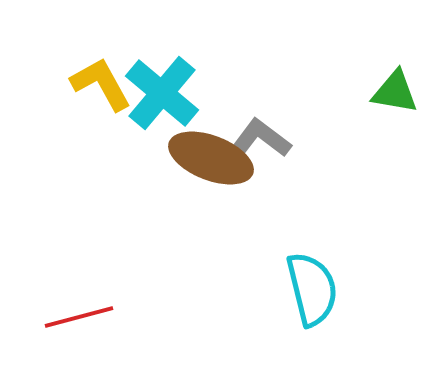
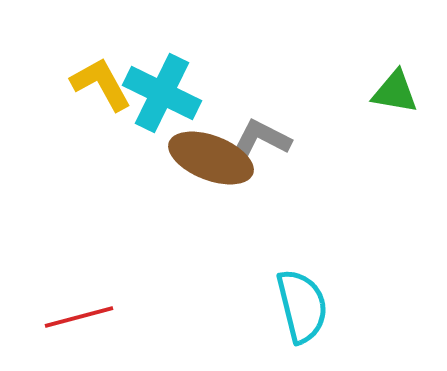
cyan cross: rotated 14 degrees counterclockwise
gray L-shape: rotated 10 degrees counterclockwise
cyan semicircle: moved 10 px left, 17 px down
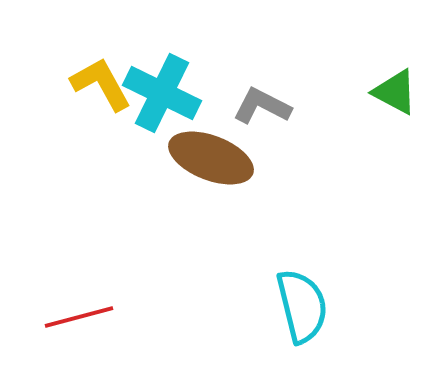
green triangle: rotated 18 degrees clockwise
gray L-shape: moved 32 px up
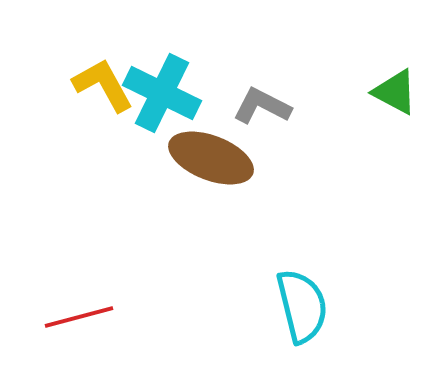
yellow L-shape: moved 2 px right, 1 px down
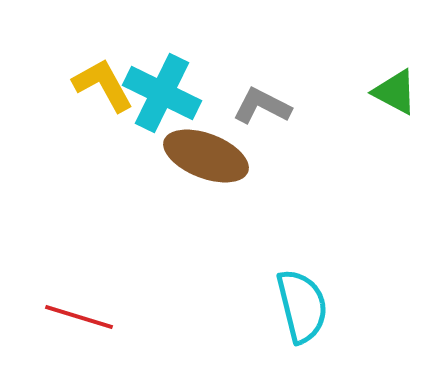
brown ellipse: moved 5 px left, 2 px up
red line: rotated 32 degrees clockwise
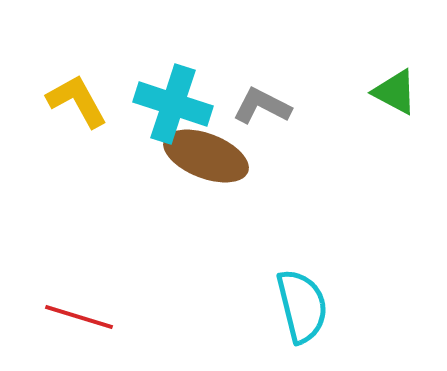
yellow L-shape: moved 26 px left, 16 px down
cyan cross: moved 11 px right, 11 px down; rotated 8 degrees counterclockwise
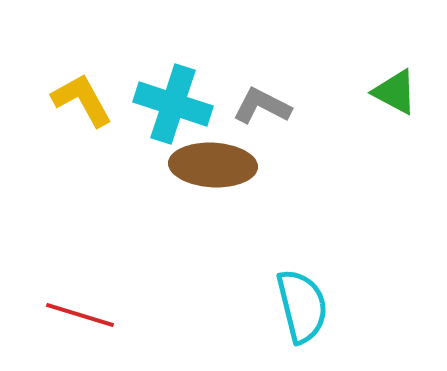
yellow L-shape: moved 5 px right, 1 px up
brown ellipse: moved 7 px right, 9 px down; rotated 18 degrees counterclockwise
red line: moved 1 px right, 2 px up
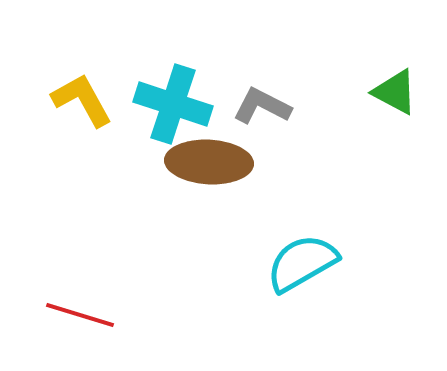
brown ellipse: moved 4 px left, 3 px up
cyan semicircle: moved 43 px up; rotated 106 degrees counterclockwise
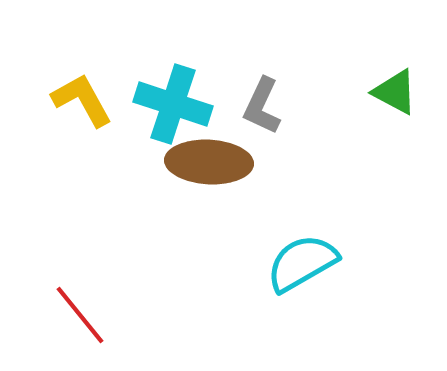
gray L-shape: rotated 92 degrees counterclockwise
red line: rotated 34 degrees clockwise
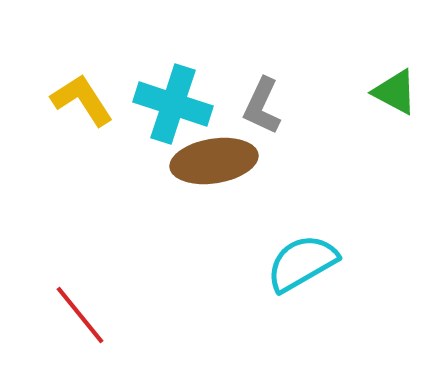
yellow L-shape: rotated 4 degrees counterclockwise
brown ellipse: moved 5 px right, 1 px up; rotated 12 degrees counterclockwise
